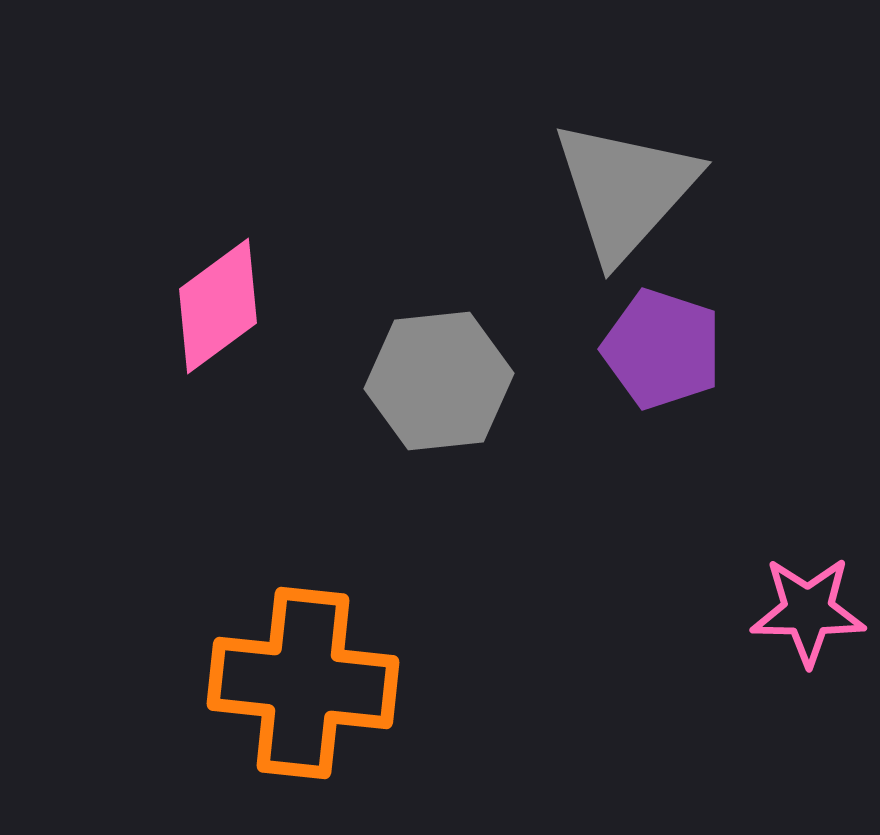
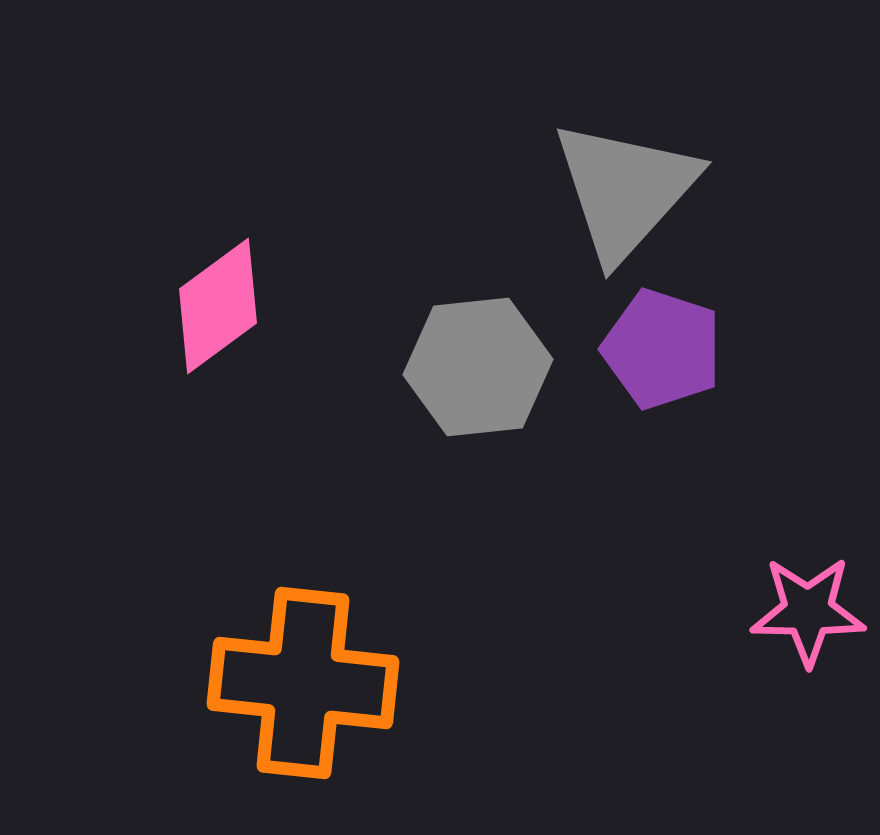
gray hexagon: moved 39 px right, 14 px up
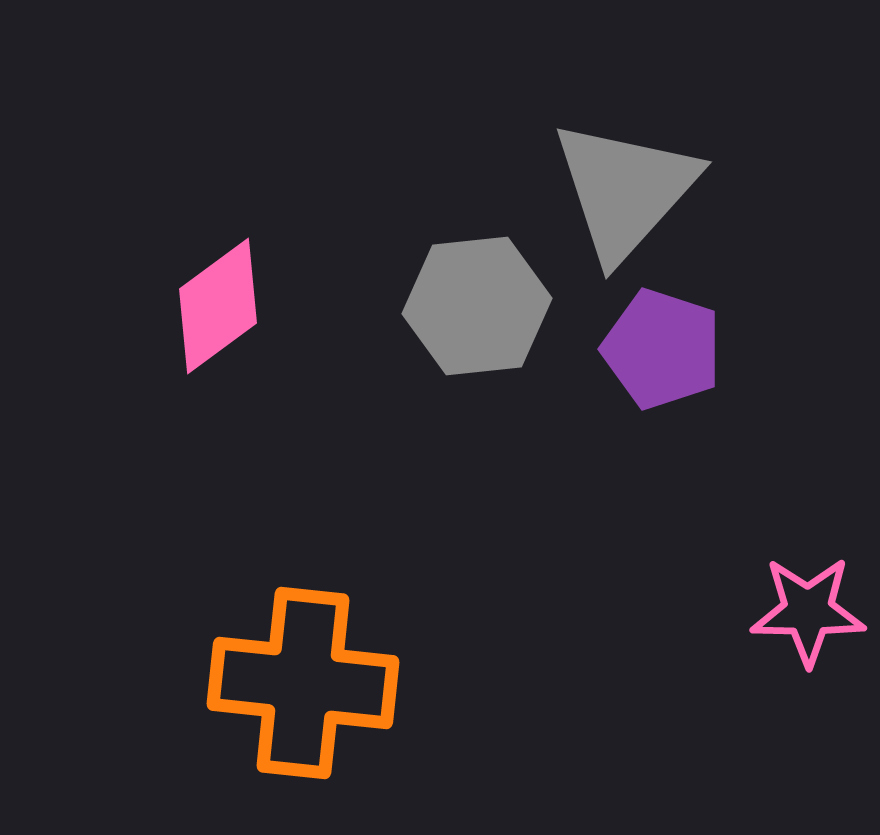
gray hexagon: moved 1 px left, 61 px up
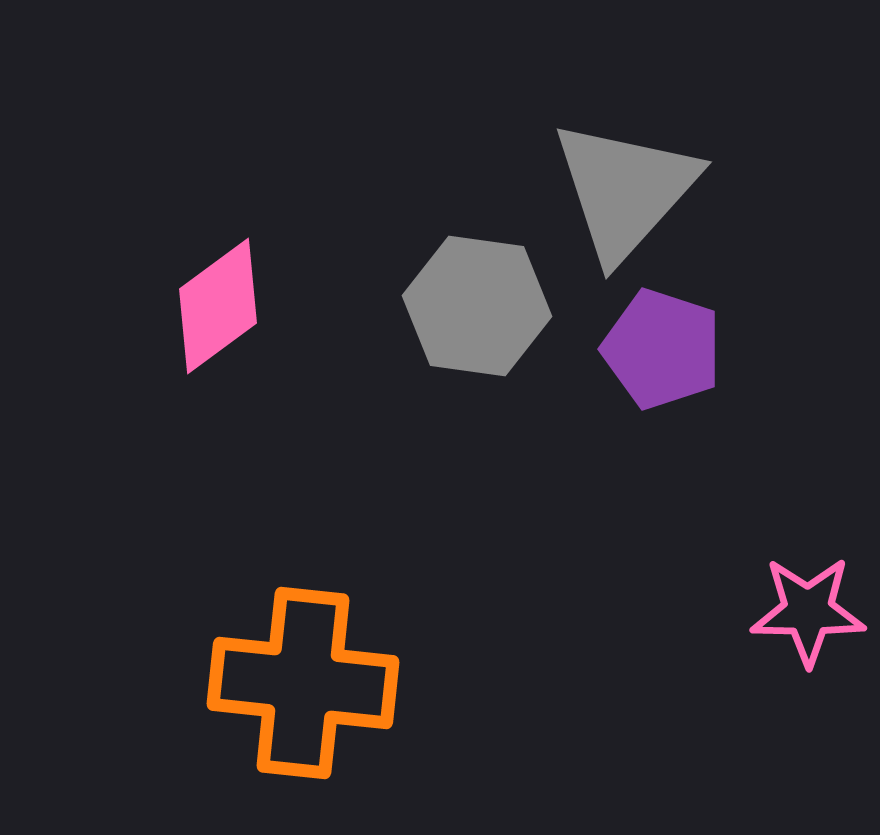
gray hexagon: rotated 14 degrees clockwise
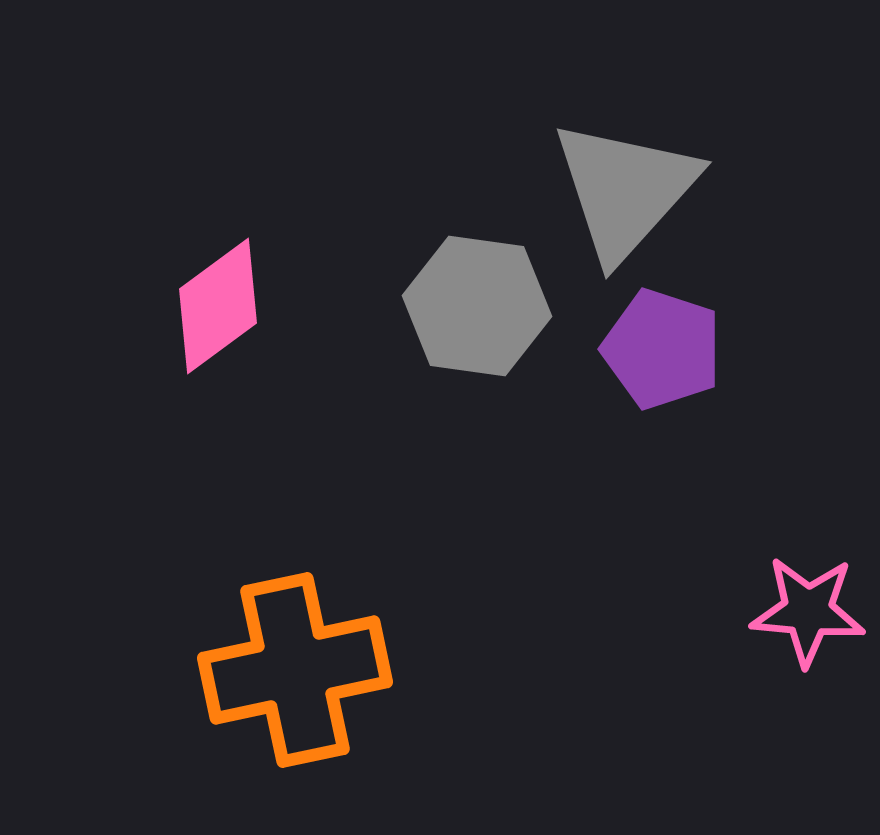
pink star: rotated 4 degrees clockwise
orange cross: moved 8 px left, 13 px up; rotated 18 degrees counterclockwise
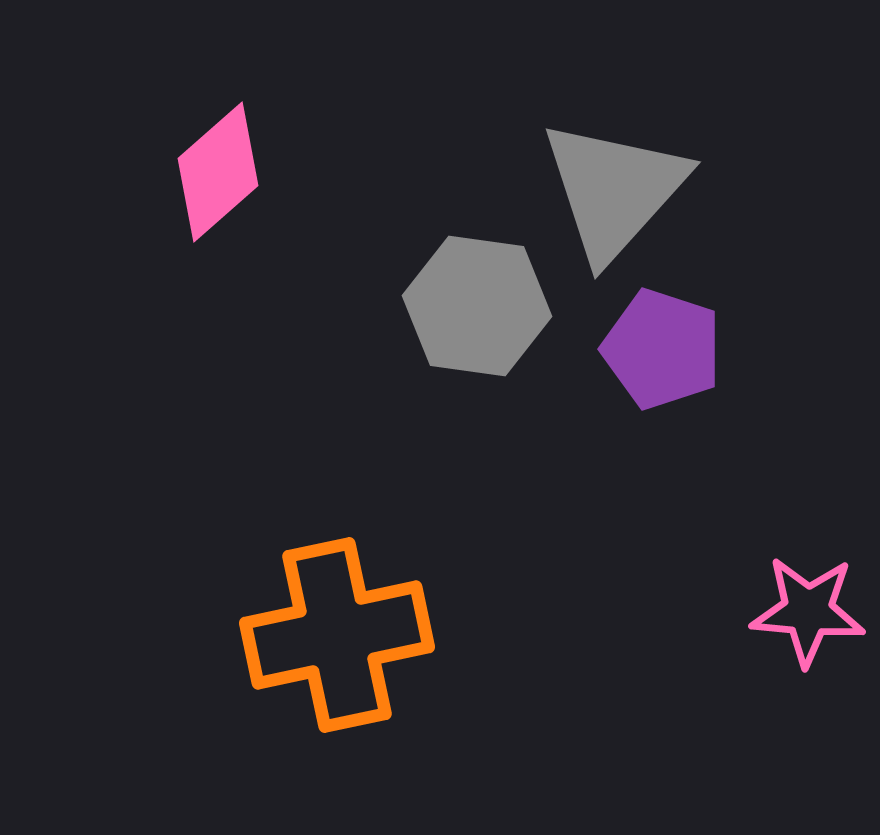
gray triangle: moved 11 px left
pink diamond: moved 134 px up; rotated 5 degrees counterclockwise
orange cross: moved 42 px right, 35 px up
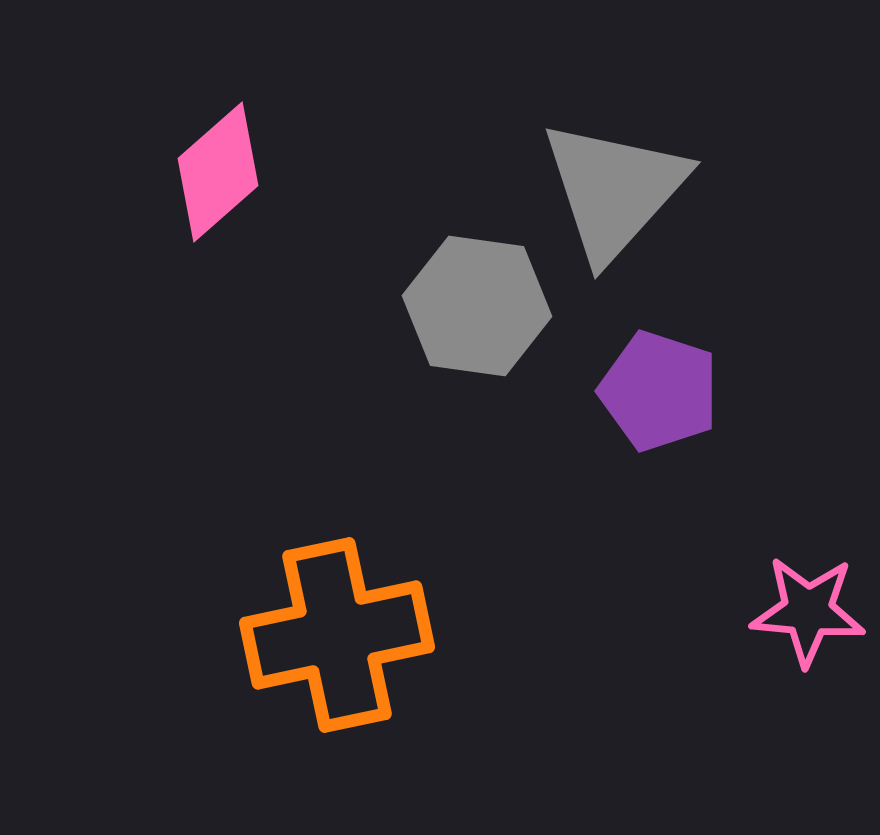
purple pentagon: moved 3 px left, 42 px down
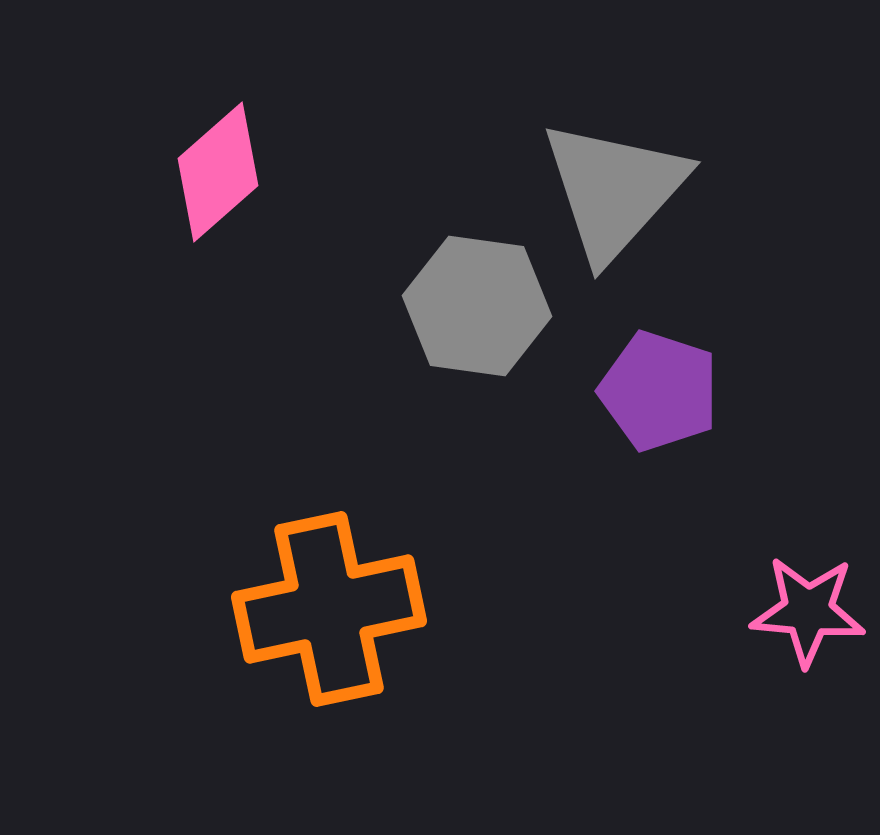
orange cross: moved 8 px left, 26 px up
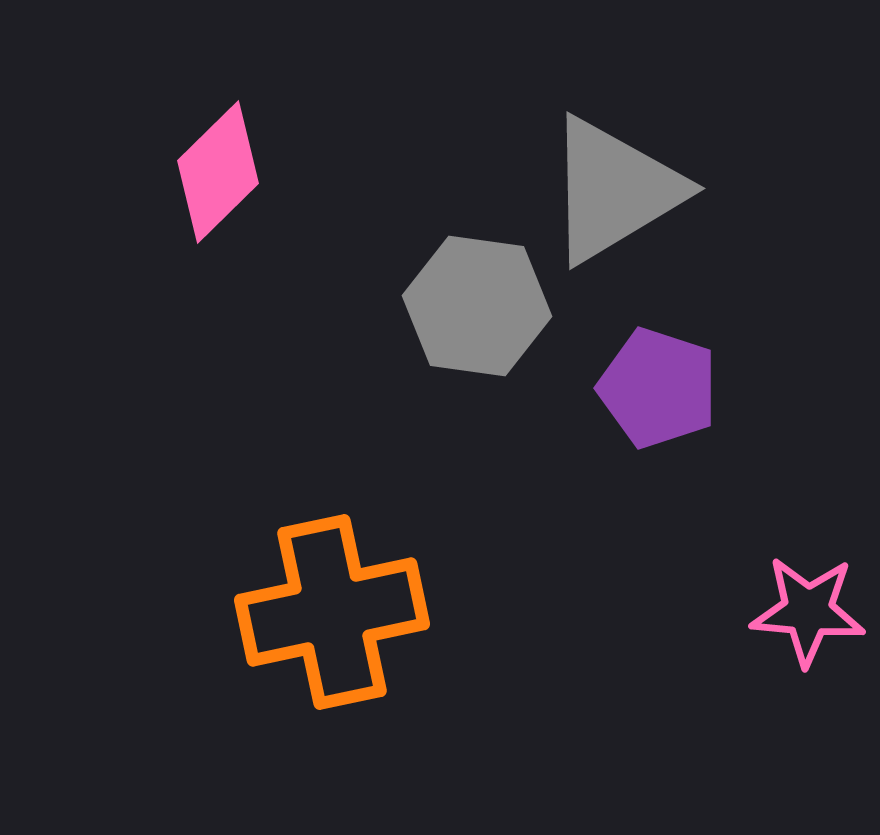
pink diamond: rotated 3 degrees counterclockwise
gray triangle: rotated 17 degrees clockwise
purple pentagon: moved 1 px left, 3 px up
orange cross: moved 3 px right, 3 px down
